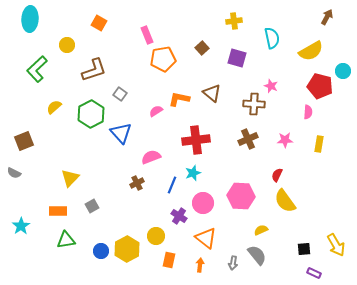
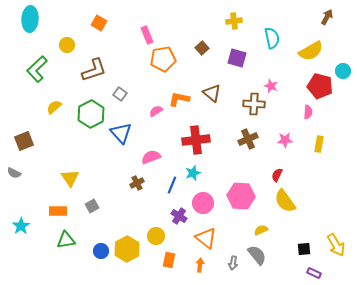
yellow triangle at (70, 178): rotated 18 degrees counterclockwise
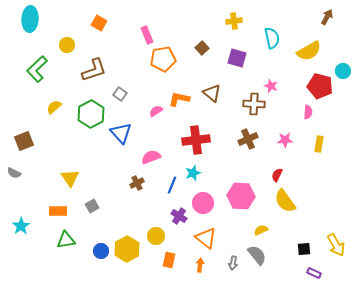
yellow semicircle at (311, 51): moved 2 px left
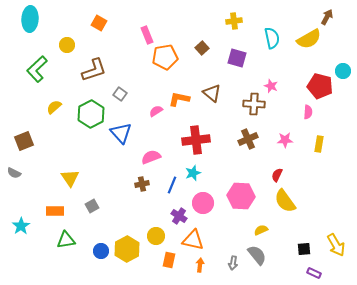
yellow semicircle at (309, 51): moved 12 px up
orange pentagon at (163, 59): moved 2 px right, 2 px up
brown cross at (137, 183): moved 5 px right, 1 px down; rotated 16 degrees clockwise
orange rectangle at (58, 211): moved 3 px left
orange triangle at (206, 238): moved 13 px left, 2 px down; rotated 25 degrees counterclockwise
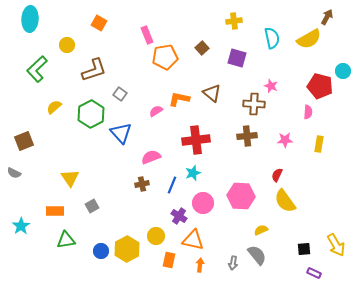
brown cross at (248, 139): moved 1 px left, 3 px up; rotated 18 degrees clockwise
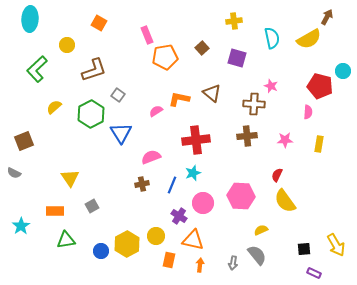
gray square at (120, 94): moved 2 px left, 1 px down
blue triangle at (121, 133): rotated 10 degrees clockwise
yellow hexagon at (127, 249): moved 5 px up
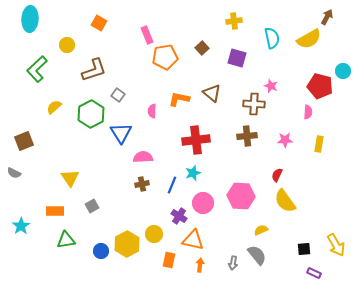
pink semicircle at (156, 111): moved 4 px left; rotated 56 degrees counterclockwise
pink semicircle at (151, 157): moved 8 px left; rotated 18 degrees clockwise
yellow circle at (156, 236): moved 2 px left, 2 px up
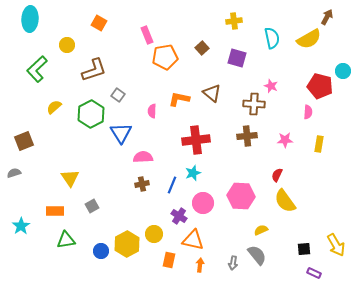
gray semicircle at (14, 173): rotated 136 degrees clockwise
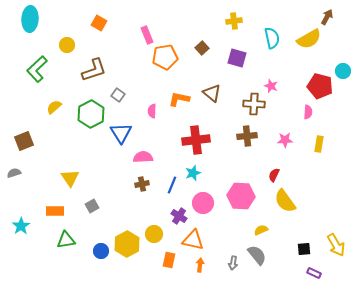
red semicircle at (277, 175): moved 3 px left
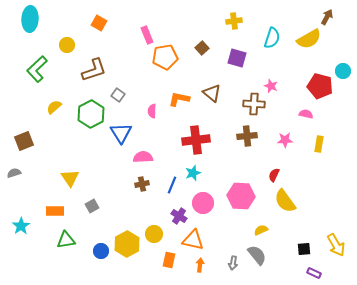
cyan semicircle at (272, 38): rotated 30 degrees clockwise
pink semicircle at (308, 112): moved 2 px left, 2 px down; rotated 80 degrees counterclockwise
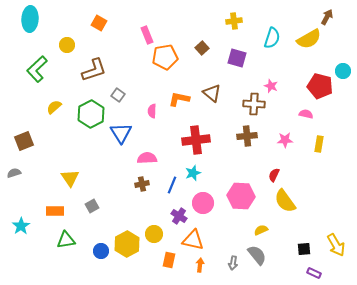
pink semicircle at (143, 157): moved 4 px right, 1 px down
